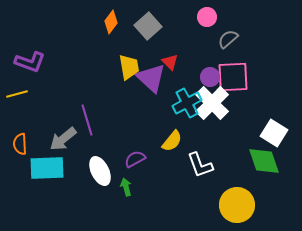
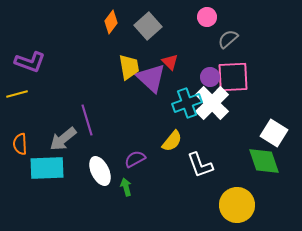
cyan cross: rotated 8 degrees clockwise
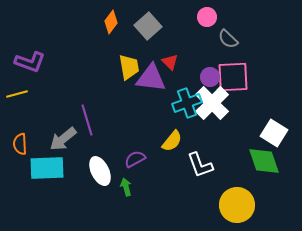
gray semicircle: rotated 95 degrees counterclockwise
purple triangle: rotated 36 degrees counterclockwise
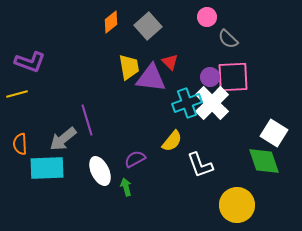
orange diamond: rotated 15 degrees clockwise
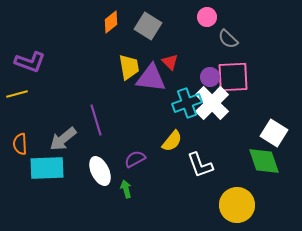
gray square: rotated 16 degrees counterclockwise
purple line: moved 9 px right
green arrow: moved 2 px down
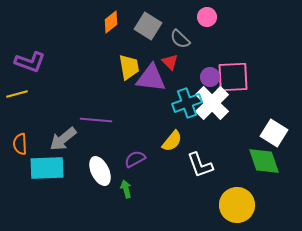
gray semicircle: moved 48 px left
purple line: rotated 68 degrees counterclockwise
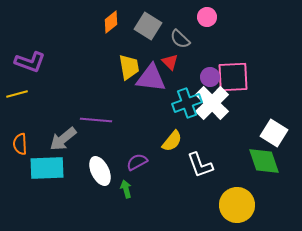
purple semicircle: moved 2 px right, 3 px down
